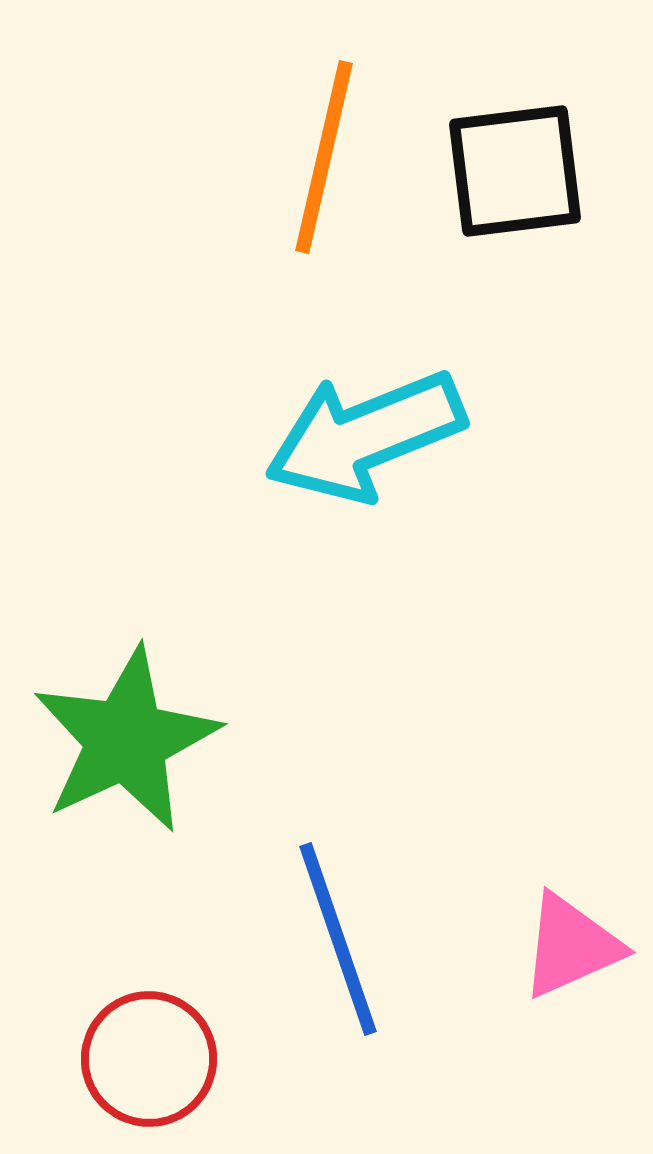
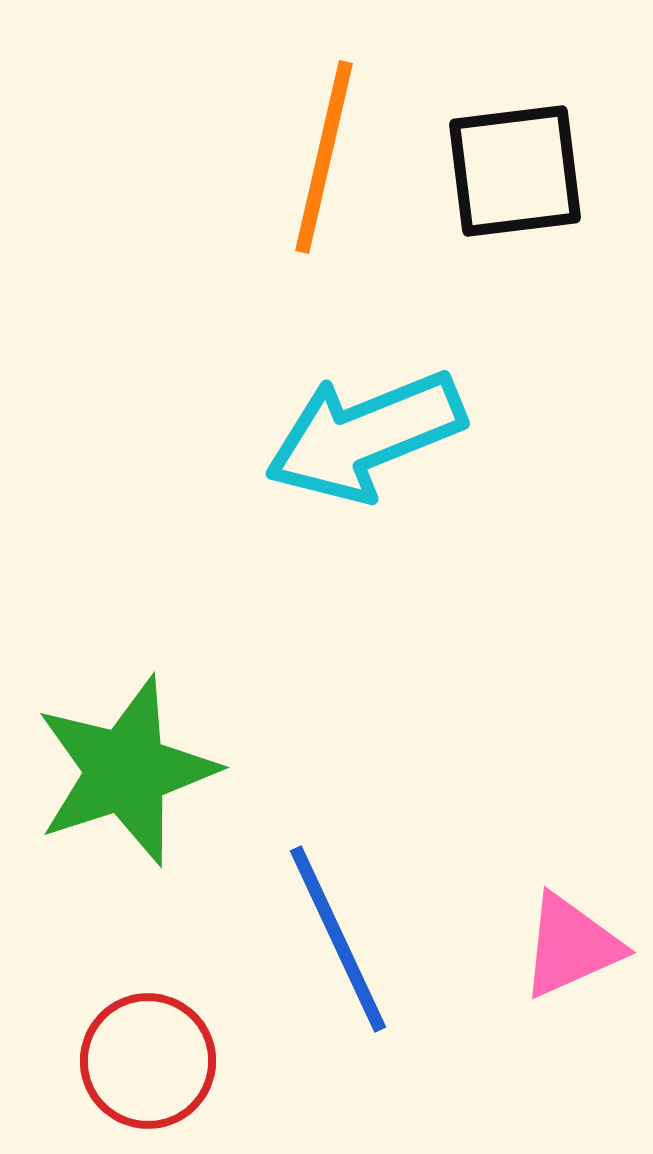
green star: moved 31 px down; rotated 7 degrees clockwise
blue line: rotated 6 degrees counterclockwise
red circle: moved 1 px left, 2 px down
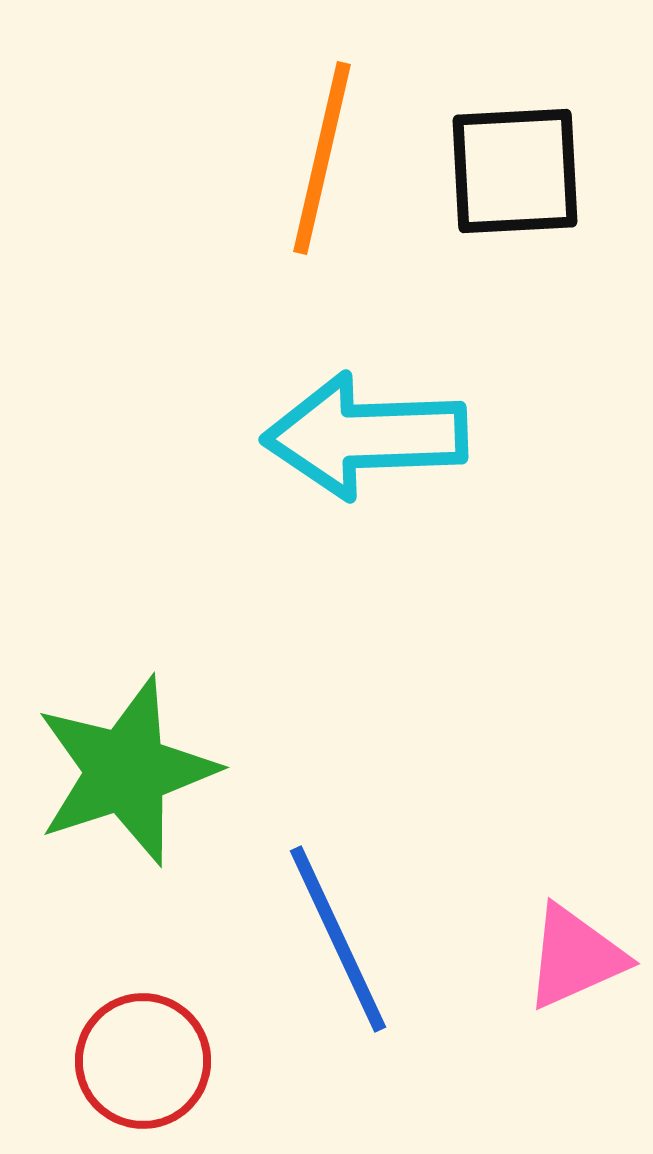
orange line: moved 2 px left, 1 px down
black square: rotated 4 degrees clockwise
cyan arrow: rotated 20 degrees clockwise
pink triangle: moved 4 px right, 11 px down
red circle: moved 5 px left
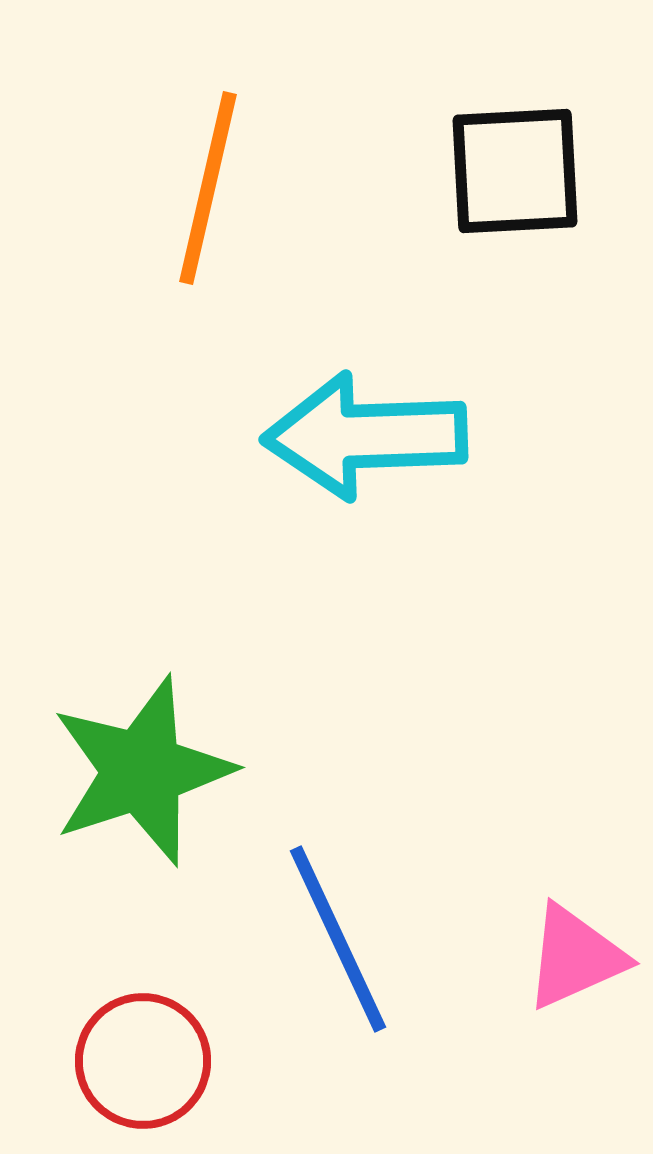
orange line: moved 114 px left, 30 px down
green star: moved 16 px right
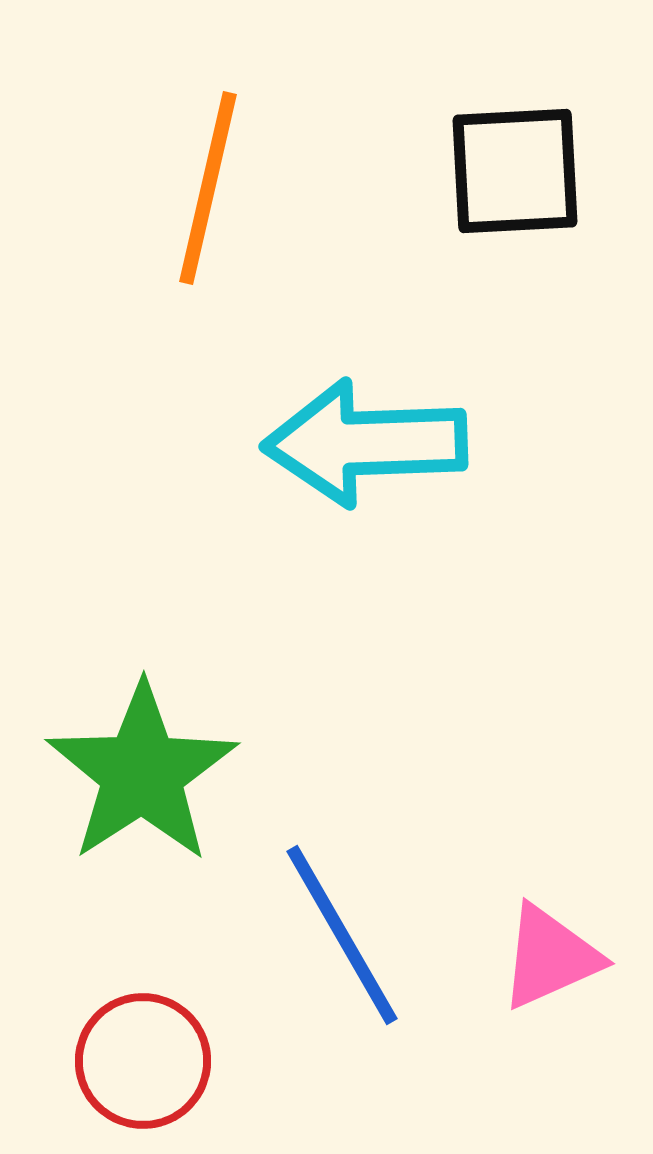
cyan arrow: moved 7 px down
green star: moved 2 px down; rotated 15 degrees counterclockwise
blue line: moved 4 px right, 4 px up; rotated 5 degrees counterclockwise
pink triangle: moved 25 px left
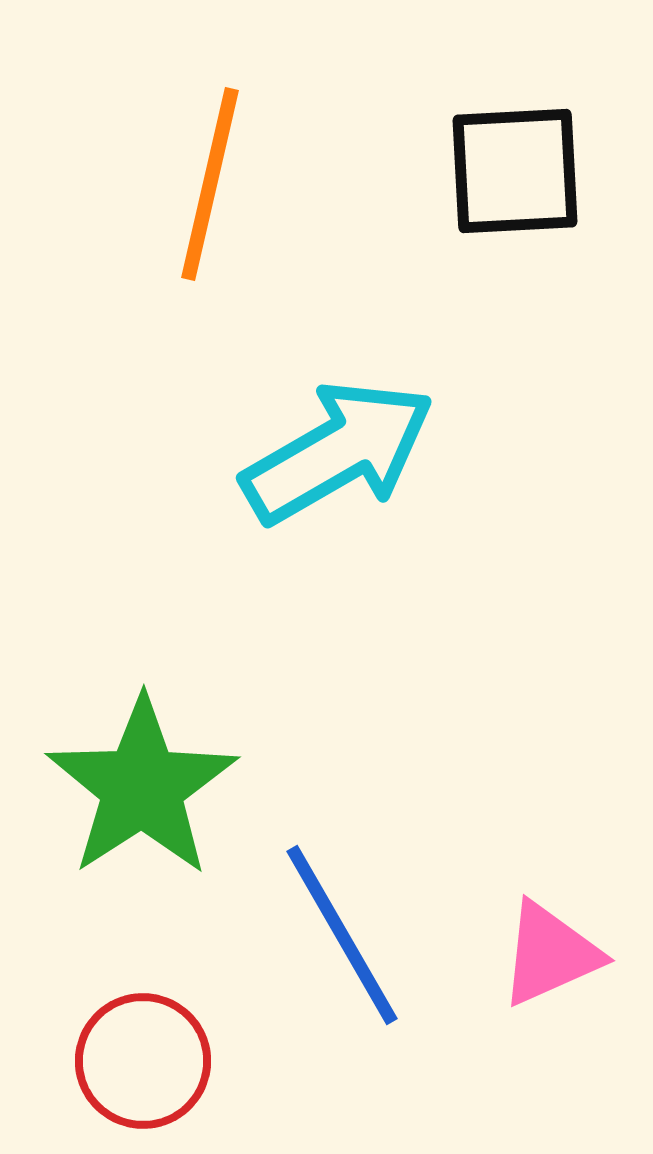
orange line: moved 2 px right, 4 px up
cyan arrow: moved 27 px left, 9 px down; rotated 152 degrees clockwise
green star: moved 14 px down
pink triangle: moved 3 px up
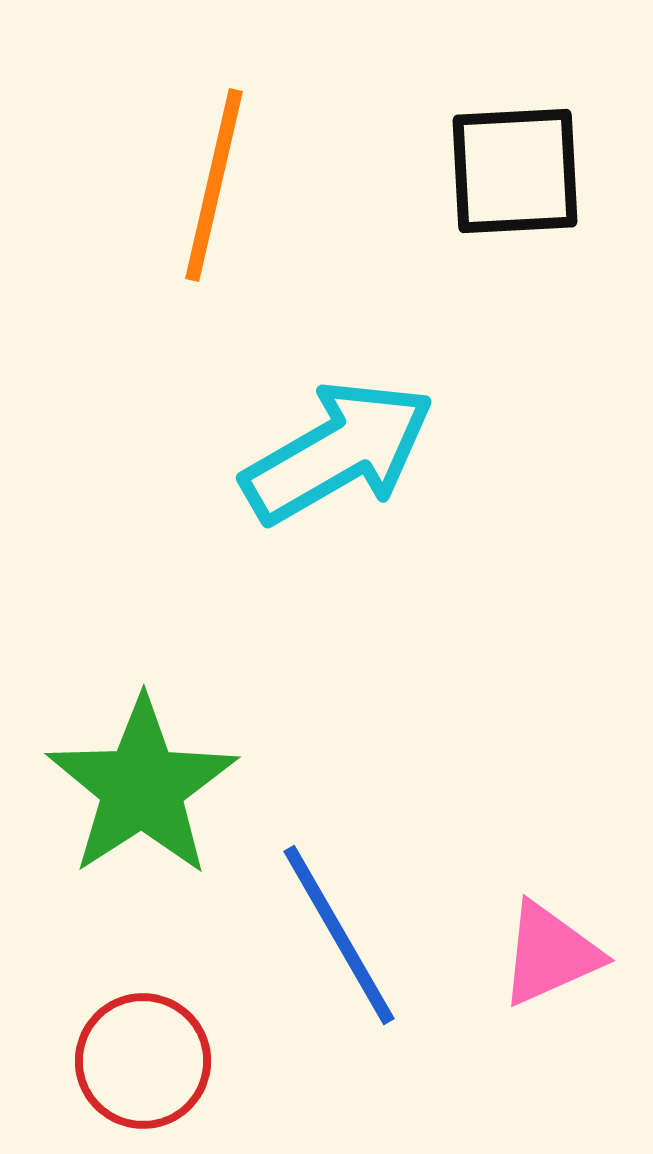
orange line: moved 4 px right, 1 px down
blue line: moved 3 px left
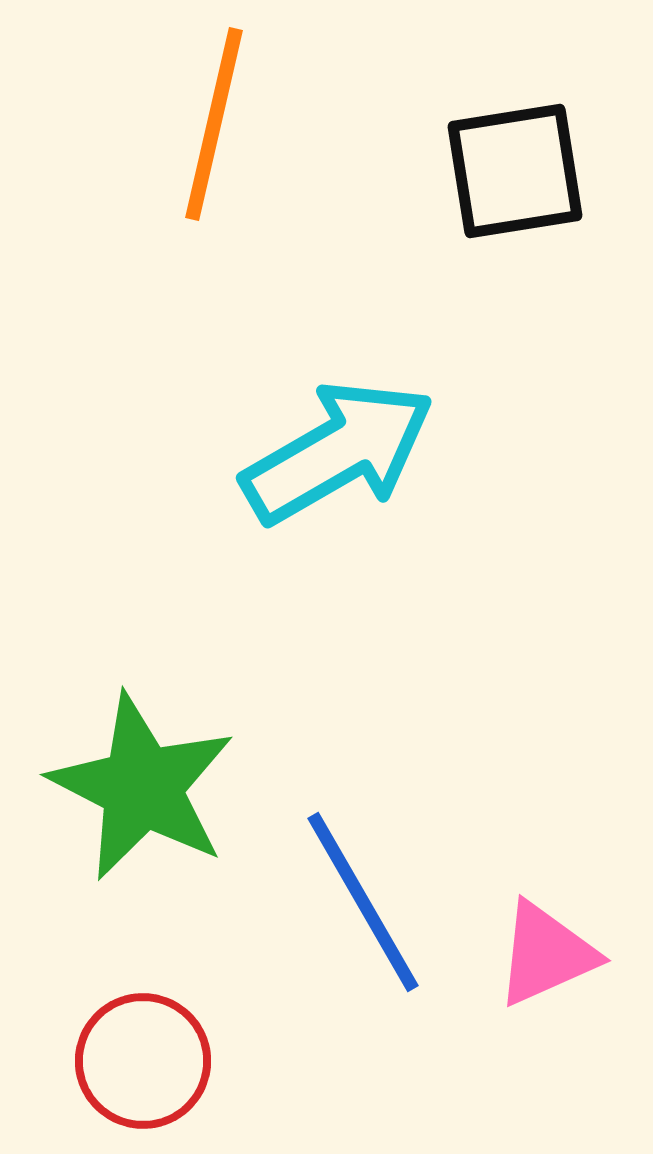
black square: rotated 6 degrees counterclockwise
orange line: moved 61 px up
green star: rotated 12 degrees counterclockwise
blue line: moved 24 px right, 33 px up
pink triangle: moved 4 px left
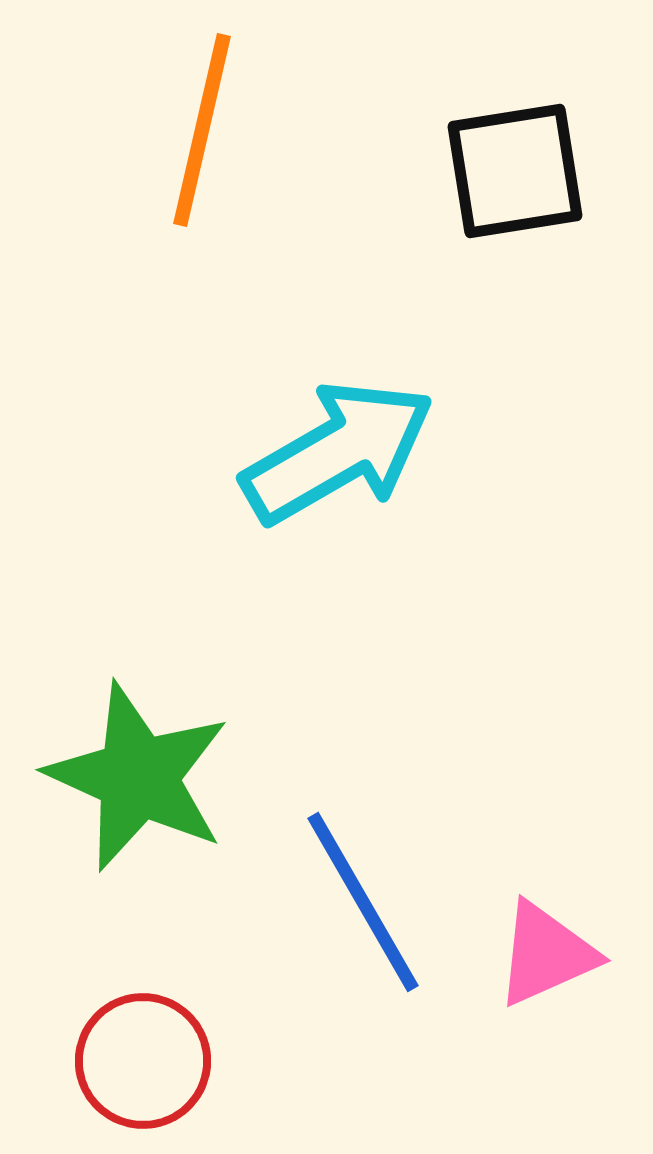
orange line: moved 12 px left, 6 px down
green star: moved 4 px left, 10 px up; rotated 3 degrees counterclockwise
